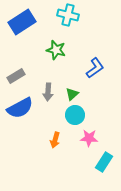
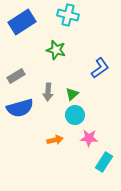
blue L-shape: moved 5 px right
blue semicircle: rotated 12 degrees clockwise
orange arrow: rotated 119 degrees counterclockwise
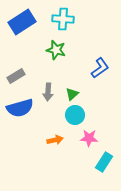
cyan cross: moved 5 px left, 4 px down; rotated 10 degrees counterclockwise
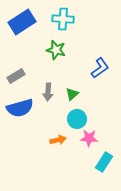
cyan circle: moved 2 px right, 4 px down
orange arrow: moved 3 px right
